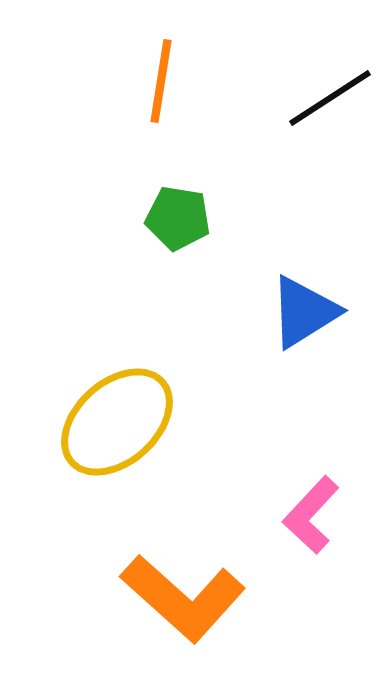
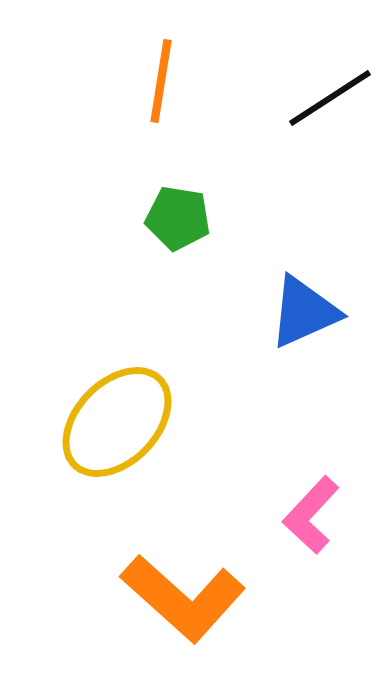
blue triangle: rotated 8 degrees clockwise
yellow ellipse: rotated 4 degrees counterclockwise
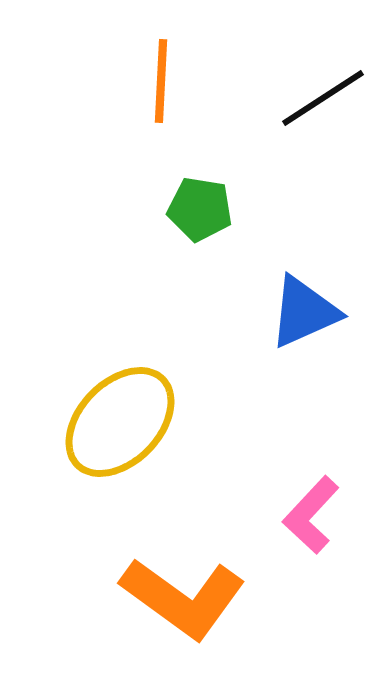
orange line: rotated 6 degrees counterclockwise
black line: moved 7 px left
green pentagon: moved 22 px right, 9 px up
yellow ellipse: moved 3 px right
orange L-shape: rotated 6 degrees counterclockwise
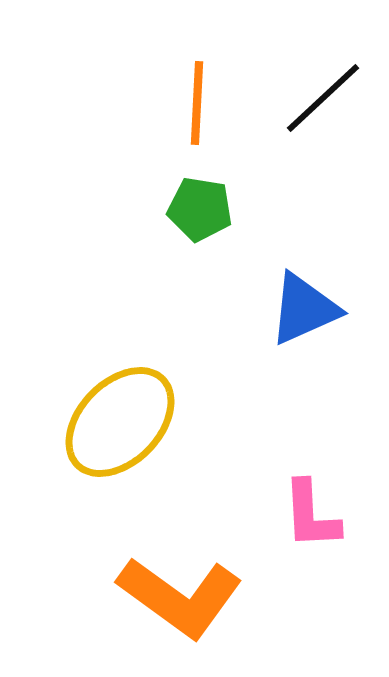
orange line: moved 36 px right, 22 px down
black line: rotated 10 degrees counterclockwise
blue triangle: moved 3 px up
pink L-shape: rotated 46 degrees counterclockwise
orange L-shape: moved 3 px left, 1 px up
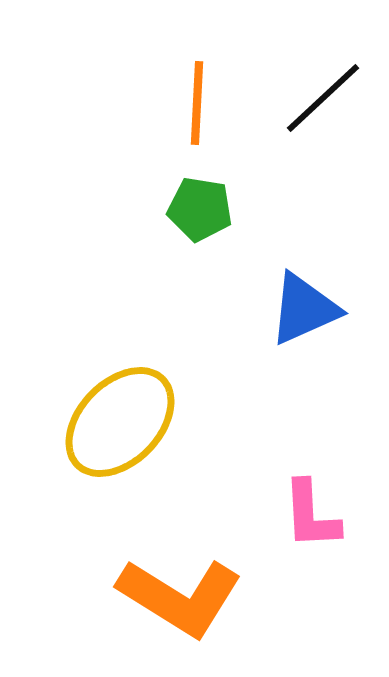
orange L-shape: rotated 4 degrees counterclockwise
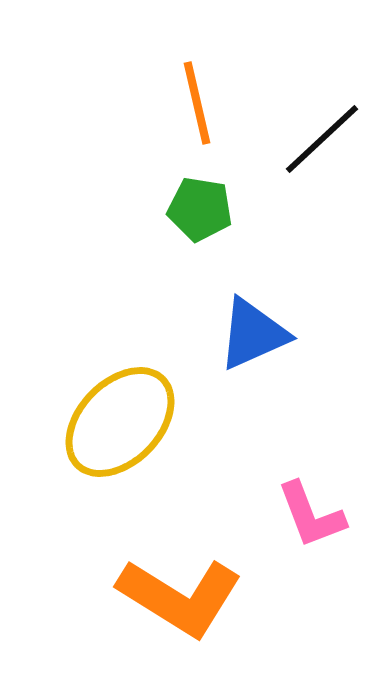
black line: moved 1 px left, 41 px down
orange line: rotated 16 degrees counterclockwise
blue triangle: moved 51 px left, 25 px down
pink L-shape: rotated 18 degrees counterclockwise
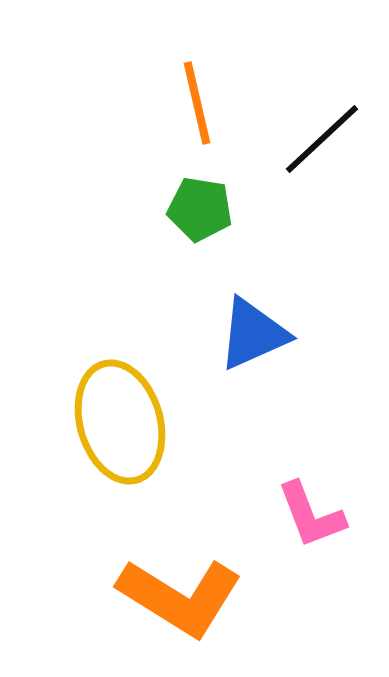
yellow ellipse: rotated 60 degrees counterclockwise
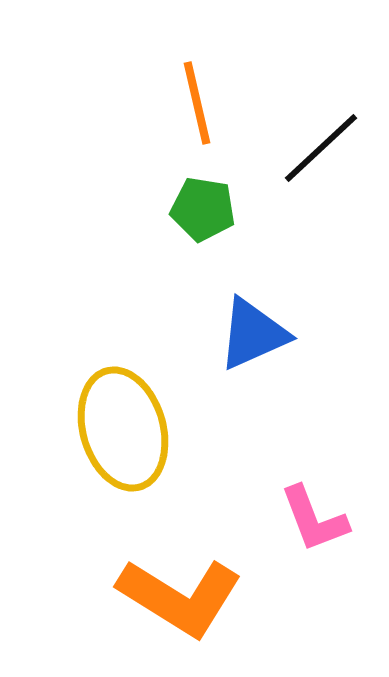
black line: moved 1 px left, 9 px down
green pentagon: moved 3 px right
yellow ellipse: moved 3 px right, 7 px down
pink L-shape: moved 3 px right, 4 px down
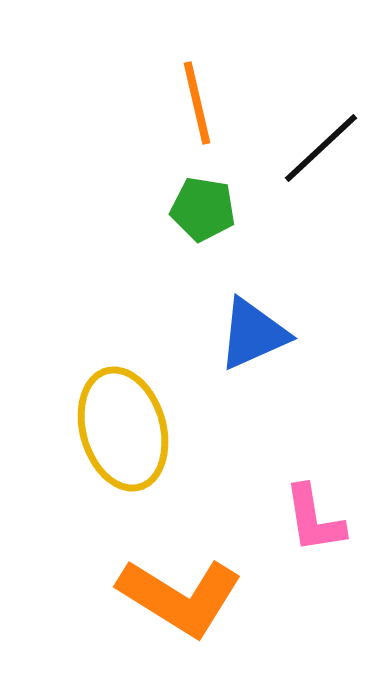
pink L-shape: rotated 12 degrees clockwise
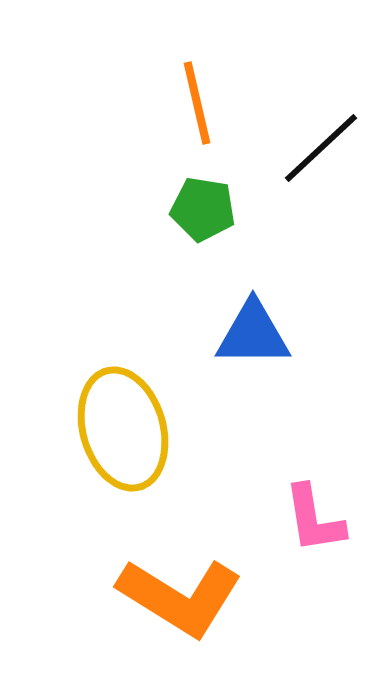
blue triangle: rotated 24 degrees clockwise
